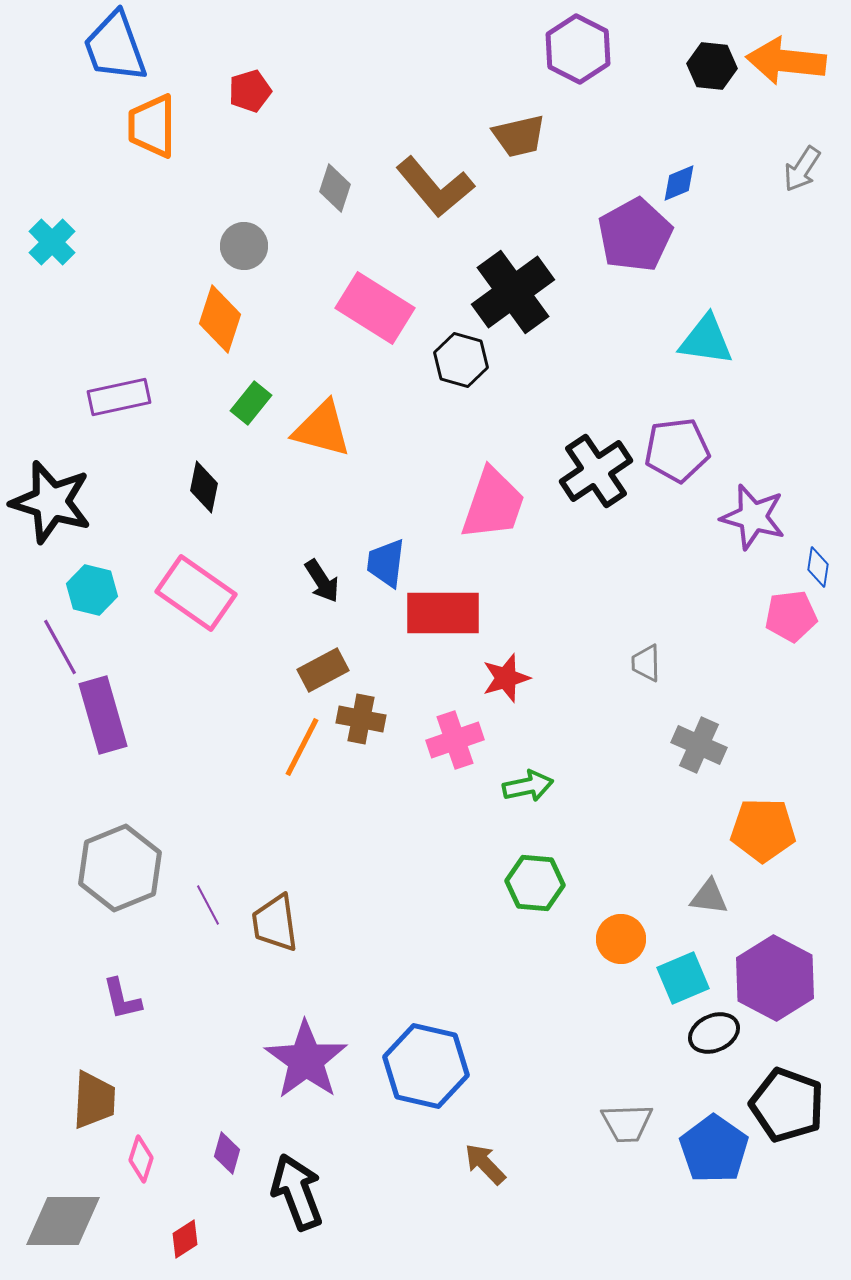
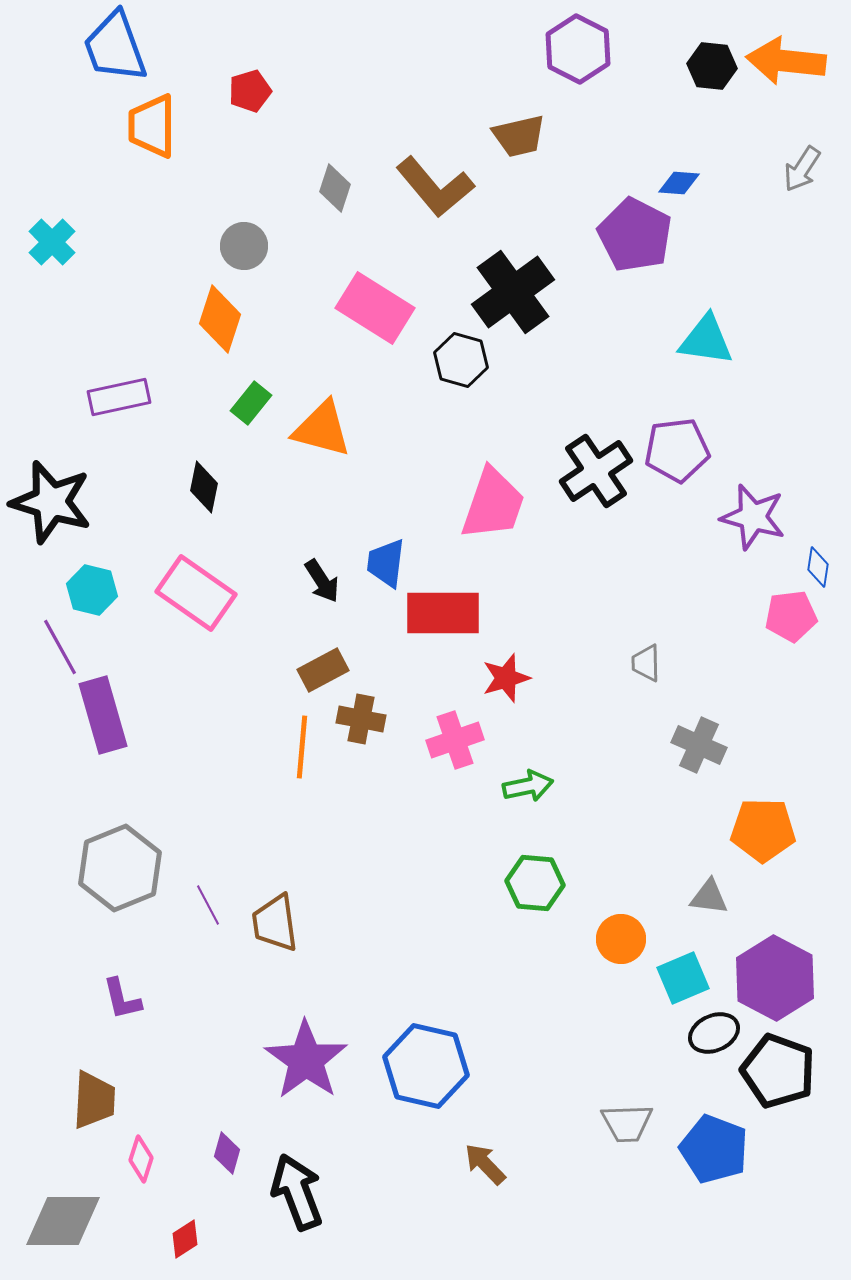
blue diamond at (679, 183): rotated 27 degrees clockwise
purple pentagon at (635, 235): rotated 16 degrees counterclockwise
orange line at (302, 747): rotated 22 degrees counterclockwise
black pentagon at (787, 1105): moved 9 px left, 34 px up
blue pentagon at (714, 1149): rotated 14 degrees counterclockwise
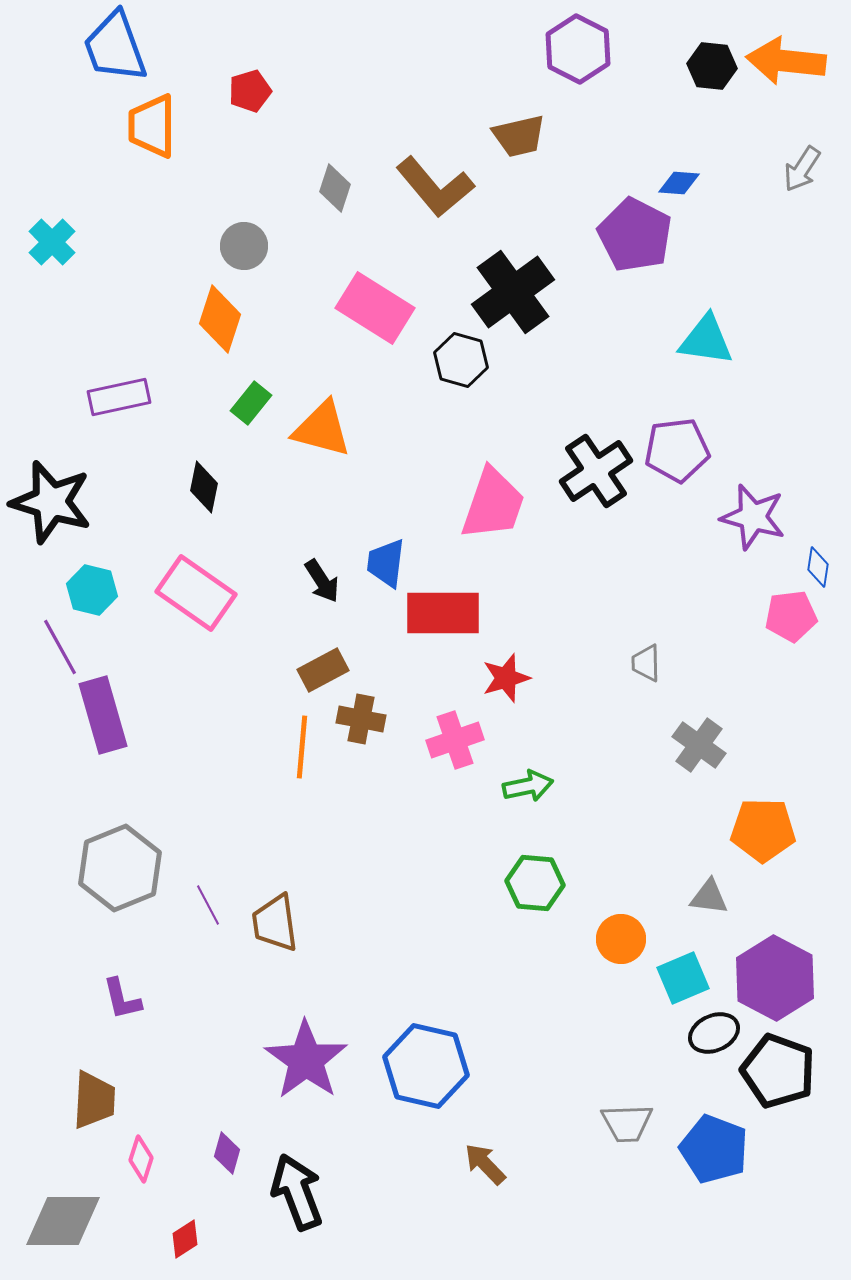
gray cross at (699, 745): rotated 12 degrees clockwise
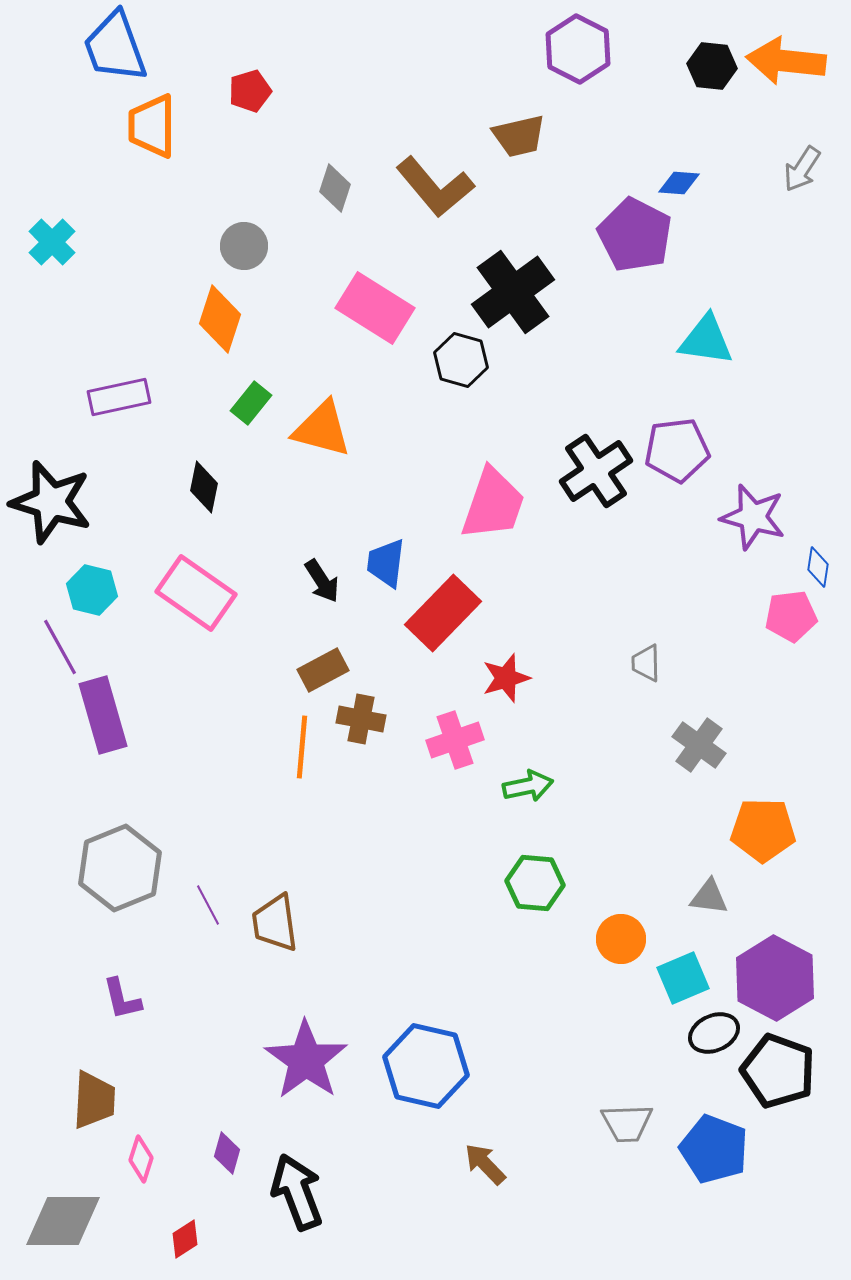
red rectangle at (443, 613): rotated 46 degrees counterclockwise
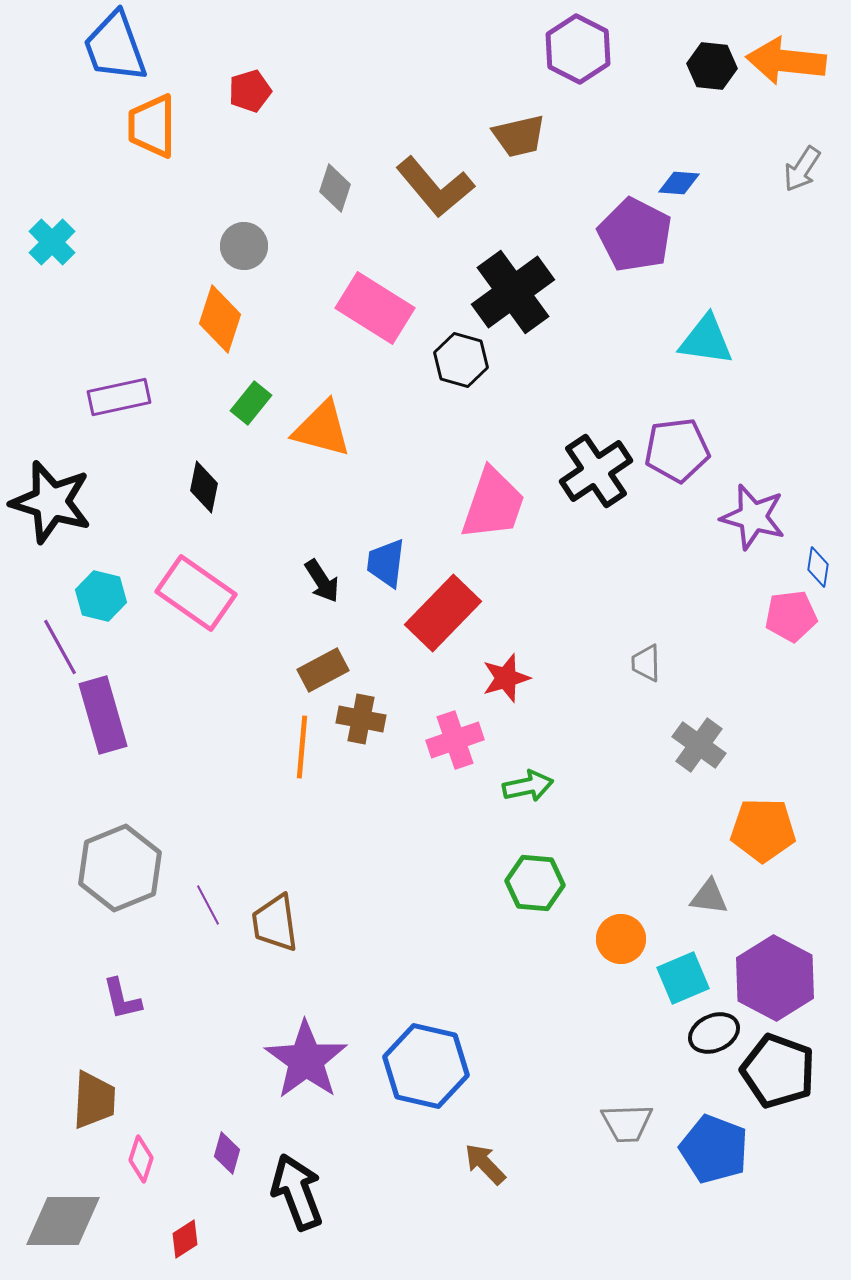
cyan hexagon at (92, 590): moved 9 px right, 6 px down
